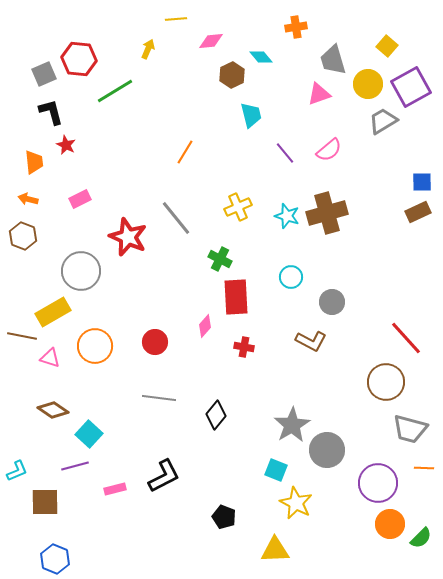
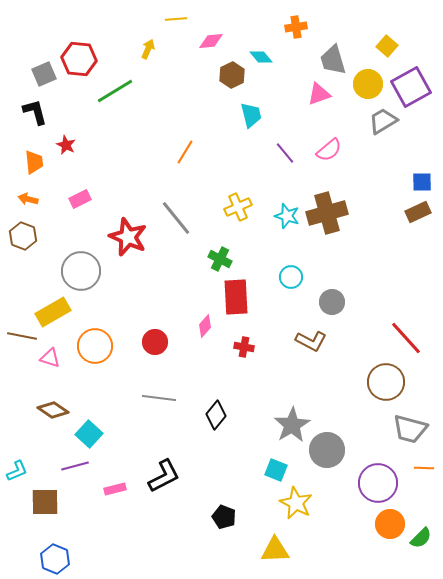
black L-shape at (51, 112): moved 16 px left
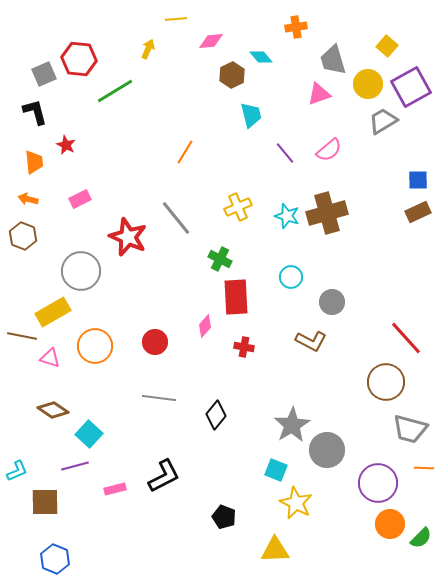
blue square at (422, 182): moved 4 px left, 2 px up
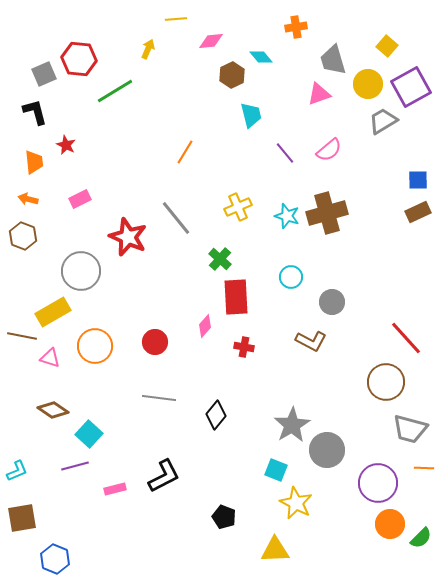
green cross at (220, 259): rotated 15 degrees clockwise
brown square at (45, 502): moved 23 px left, 16 px down; rotated 8 degrees counterclockwise
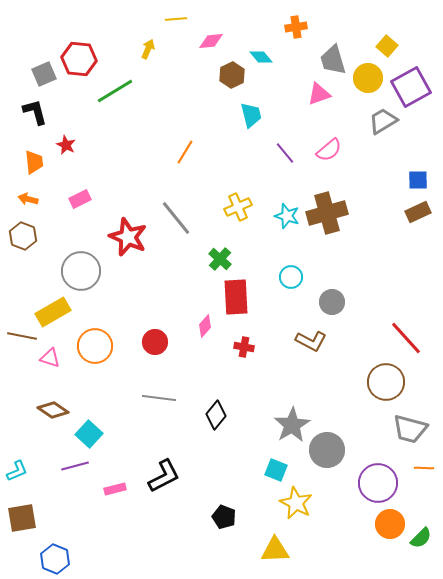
yellow circle at (368, 84): moved 6 px up
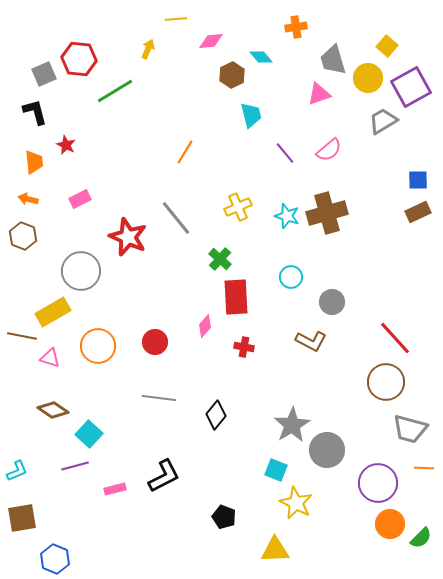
red line at (406, 338): moved 11 px left
orange circle at (95, 346): moved 3 px right
